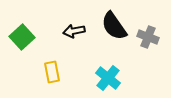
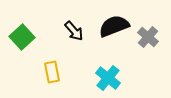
black semicircle: rotated 104 degrees clockwise
black arrow: rotated 120 degrees counterclockwise
gray cross: rotated 20 degrees clockwise
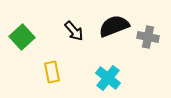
gray cross: rotated 30 degrees counterclockwise
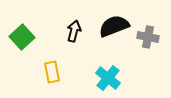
black arrow: rotated 125 degrees counterclockwise
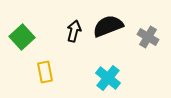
black semicircle: moved 6 px left
gray cross: rotated 20 degrees clockwise
yellow rectangle: moved 7 px left
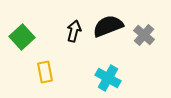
gray cross: moved 4 px left, 2 px up; rotated 10 degrees clockwise
cyan cross: rotated 10 degrees counterclockwise
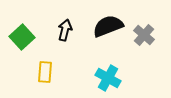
black arrow: moved 9 px left, 1 px up
yellow rectangle: rotated 15 degrees clockwise
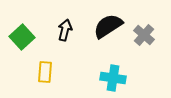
black semicircle: rotated 12 degrees counterclockwise
cyan cross: moved 5 px right; rotated 20 degrees counterclockwise
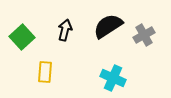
gray cross: rotated 20 degrees clockwise
cyan cross: rotated 15 degrees clockwise
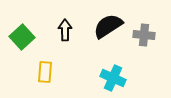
black arrow: rotated 15 degrees counterclockwise
gray cross: rotated 35 degrees clockwise
